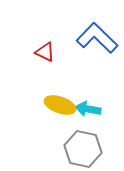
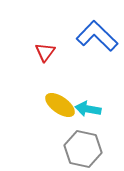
blue L-shape: moved 2 px up
red triangle: rotated 40 degrees clockwise
yellow ellipse: rotated 16 degrees clockwise
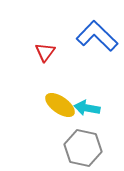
cyan arrow: moved 1 px left, 1 px up
gray hexagon: moved 1 px up
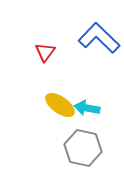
blue L-shape: moved 2 px right, 2 px down
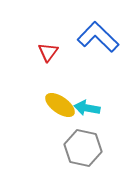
blue L-shape: moved 1 px left, 1 px up
red triangle: moved 3 px right
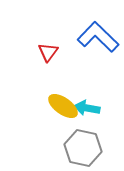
yellow ellipse: moved 3 px right, 1 px down
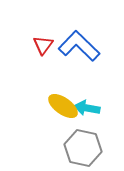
blue L-shape: moved 19 px left, 9 px down
red triangle: moved 5 px left, 7 px up
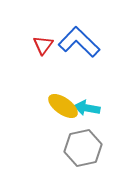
blue L-shape: moved 4 px up
gray hexagon: rotated 24 degrees counterclockwise
